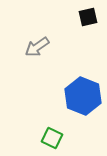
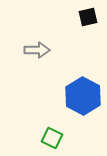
gray arrow: moved 3 px down; rotated 145 degrees counterclockwise
blue hexagon: rotated 6 degrees clockwise
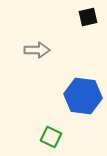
blue hexagon: rotated 21 degrees counterclockwise
green square: moved 1 px left, 1 px up
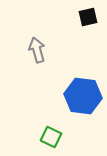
gray arrow: rotated 105 degrees counterclockwise
